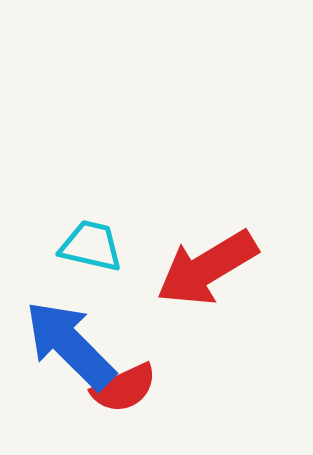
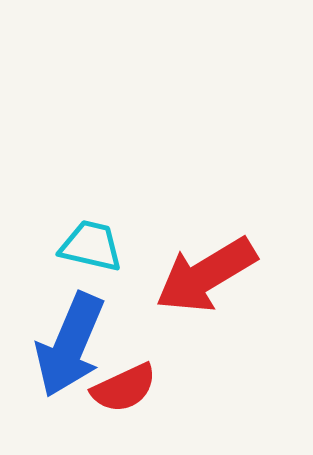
red arrow: moved 1 px left, 7 px down
blue arrow: rotated 112 degrees counterclockwise
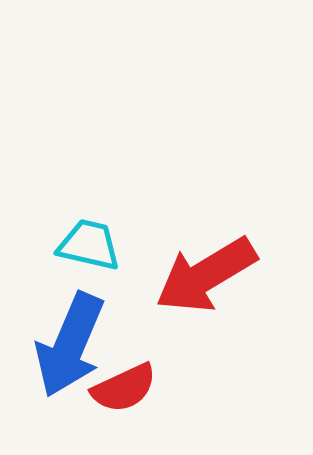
cyan trapezoid: moved 2 px left, 1 px up
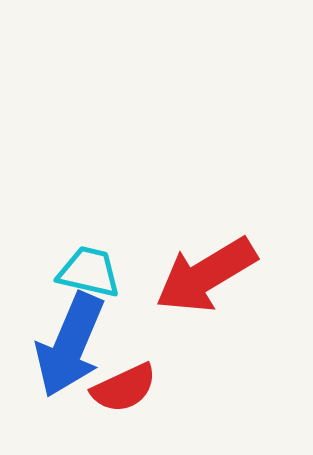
cyan trapezoid: moved 27 px down
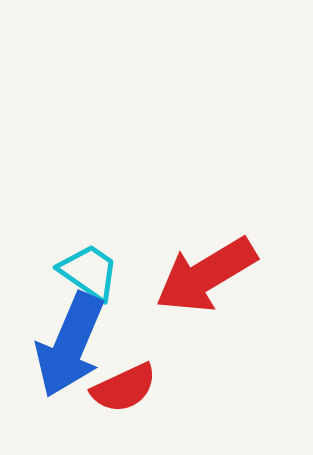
cyan trapezoid: rotated 22 degrees clockwise
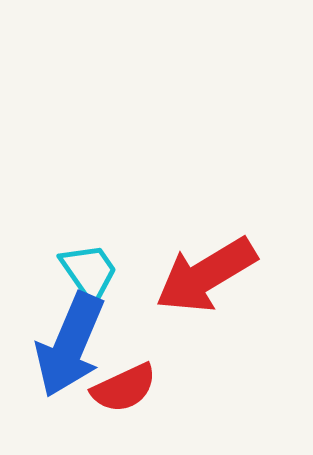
cyan trapezoid: rotated 20 degrees clockwise
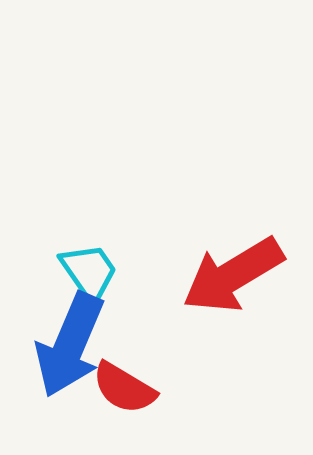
red arrow: moved 27 px right
red semicircle: rotated 56 degrees clockwise
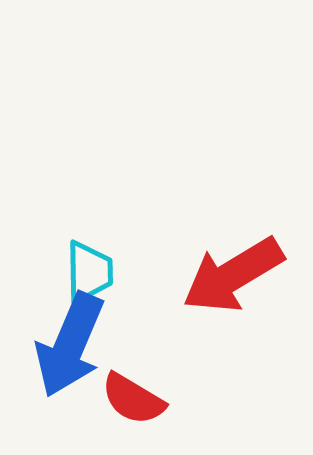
cyan trapezoid: rotated 34 degrees clockwise
red semicircle: moved 9 px right, 11 px down
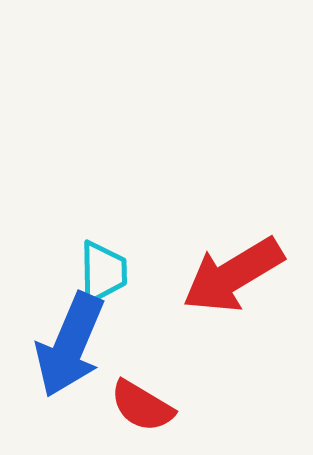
cyan trapezoid: moved 14 px right
red semicircle: moved 9 px right, 7 px down
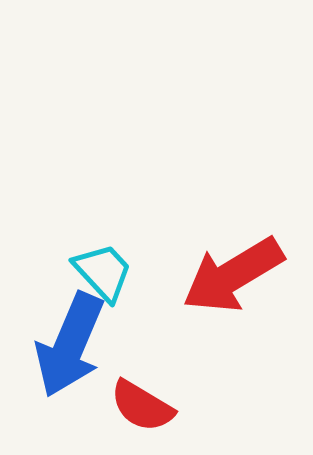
cyan trapezoid: rotated 42 degrees counterclockwise
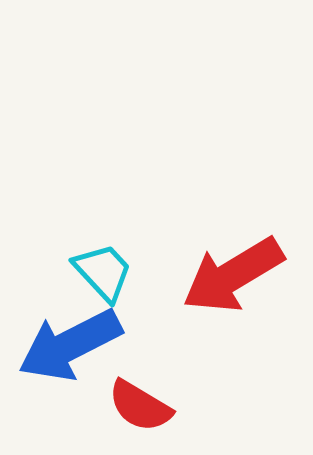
blue arrow: rotated 40 degrees clockwise
red semicircle: moved 2 px left
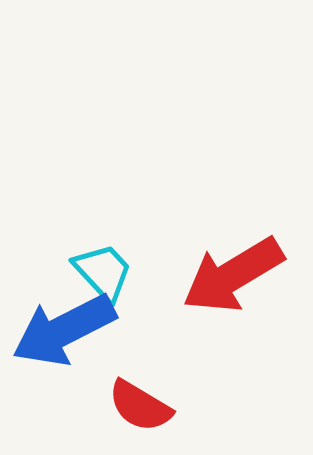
blue arrow: moved 6 px left, 15 px up
